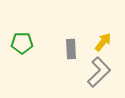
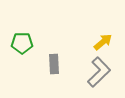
yellow arrow: rotated 12 degrees clockwise
gray rectangle: moved 17 px left, 15 px down
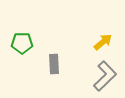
gray L-shape: moved 6 px right, 4 px down
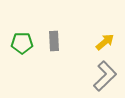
yellow arrow: moved 2 px right
gray rectangle: moved 23 px up
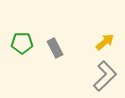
gray rectangle: moved 1 px right, 7 px down; rotated 24 degrees counterclockwise
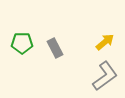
gray L-shape: rotated 8 degrees clockwise
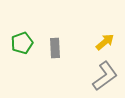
green pentagon: rotated 20 degrees counterclockwise
gray rectangle: rotated 24 degrees clockwise
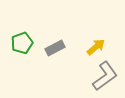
yellow arrow: moved 9 px left, 5 px down
gray rectangle: rotated 66 degrees clockwise
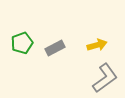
yellow arrow: moved 1 px right, 2 px up; rotated 24 degrees clockwise
gray L-shape: moved 2 px down
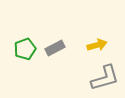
green pentagon: moved 3 px right, 6 px down
gray L-shape: rotated 20 degrees clockwise
